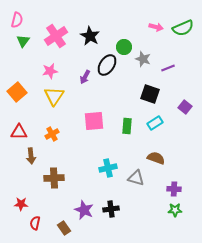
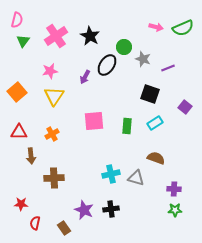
cyan cross: moved 3 px right, 6 px down
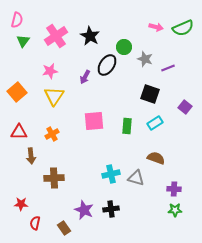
gray star: moved 2 px right
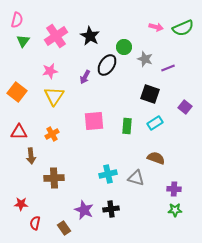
orange square: rotated 12 degrees counterclockwise
cyan cross: moved 3 px left
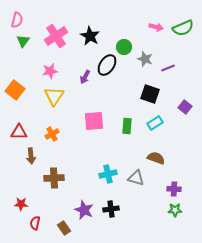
orange square: moved 2 px left, 2 px up
